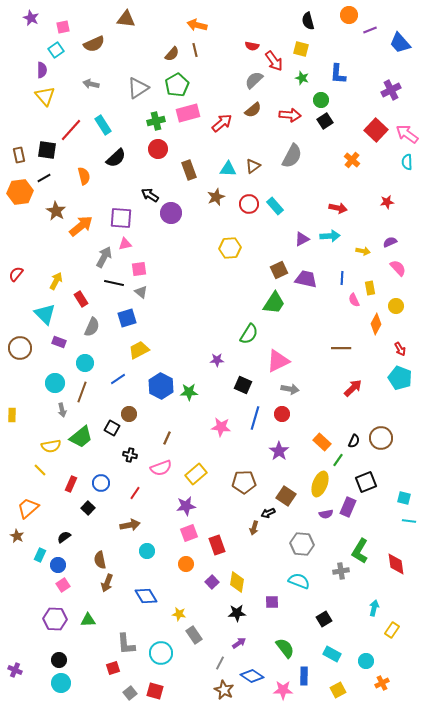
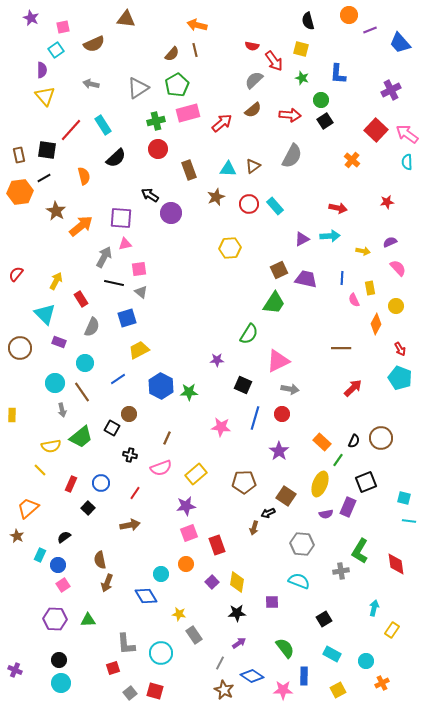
brown line at (82, 392): rotated 55 degrees counterclockwise
cyan circle at (147, 551): moved 14 px right, 23 px down
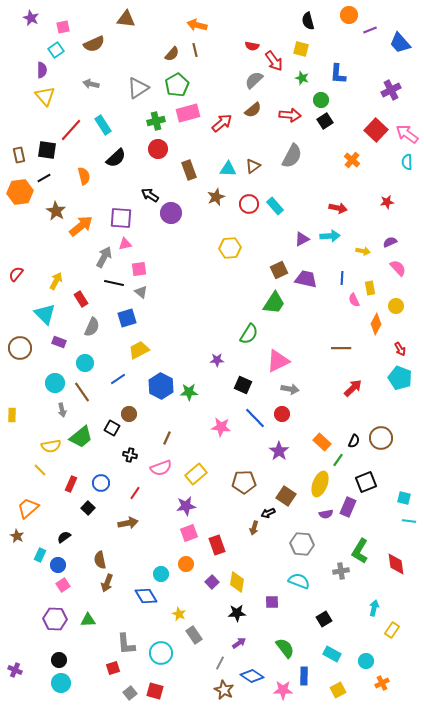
blue line at (255, 418): rotated 60 degrees counterclockwise
brown arrow at (130, 525): moved 2 px left, 2 px up
yellow star at (179, 614): rotated 16 degrees clockwise
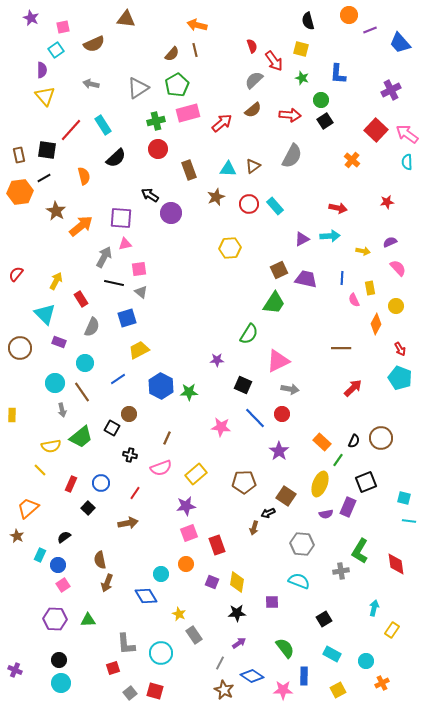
red semicircle at (252, 46): rotated 120 degrees counterclockwise
purple square at (212, 582): rotated 24 degrees counterclockwise
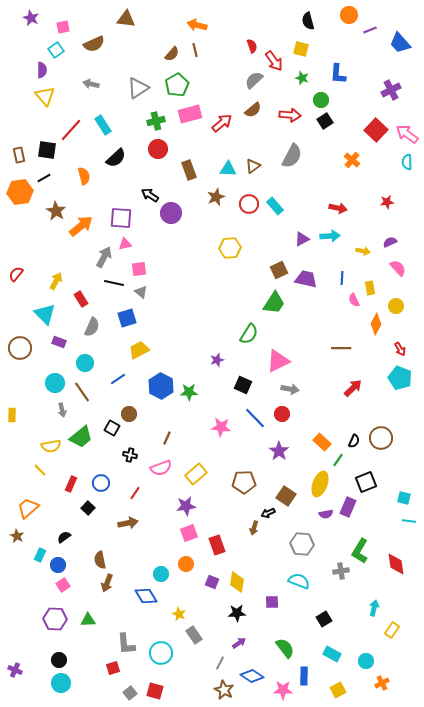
pink rectangle at (188, 113): moved 2 px right, 1 px down
purple star at (217, 360): rotated 16 degrees counterclockwise
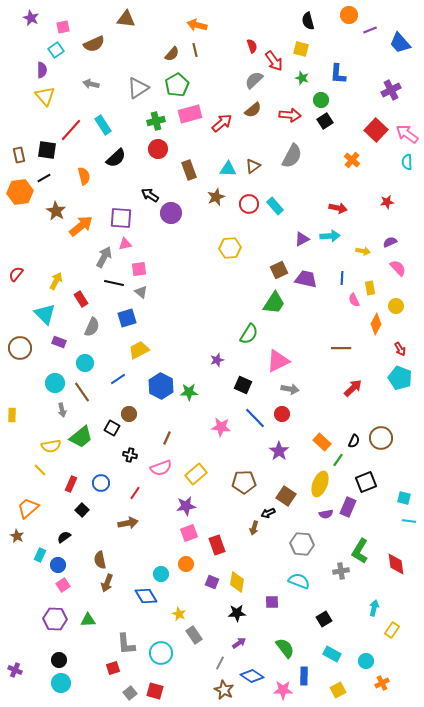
black square at (88, 508): moved 6 px left, 2 px down
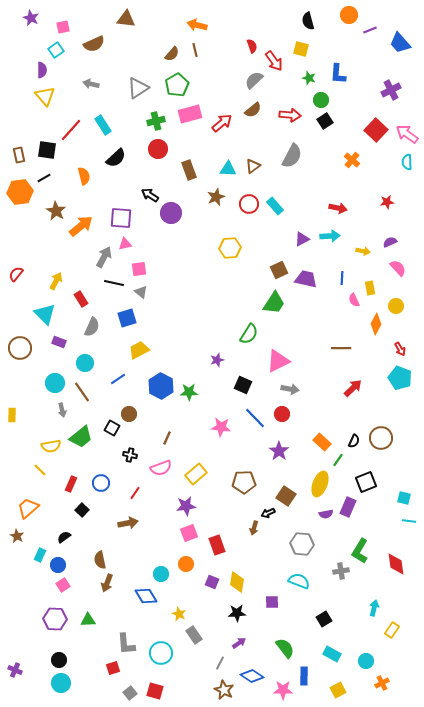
green star at (302, 78): moved 7 px right
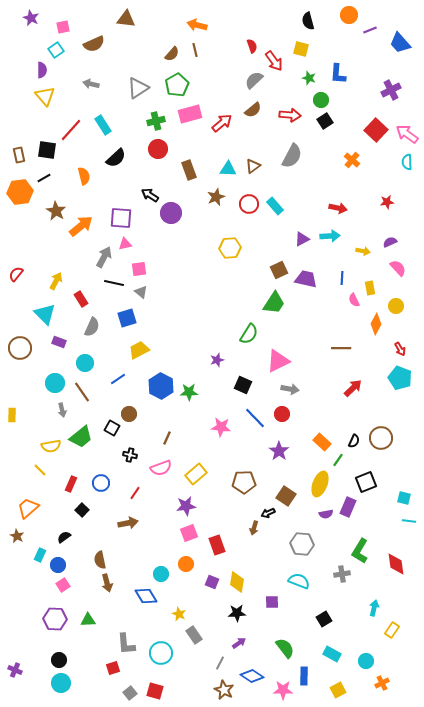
gray cross at (341, 571): moved 1 px right, 3 px down
brown arrow at (107, 583): rotated 36 degrees counterclockwise
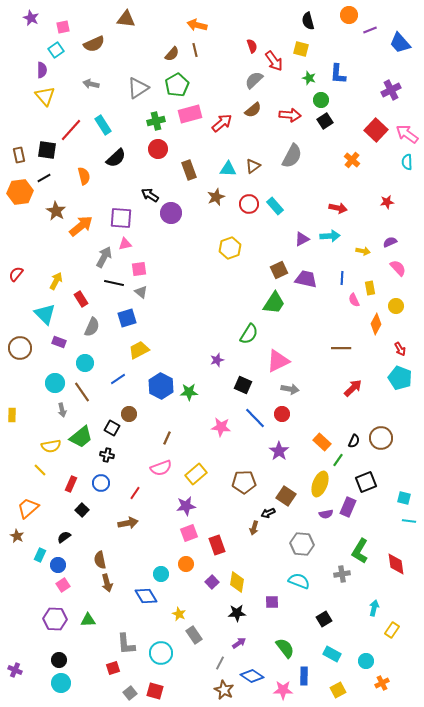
yellow hexagon at (230, 248): rotated 15 degrees counterclockwise
black cross at (130, 455): moved 23 px left
purple square at (212, 582): rotated 24 degrees clockwise
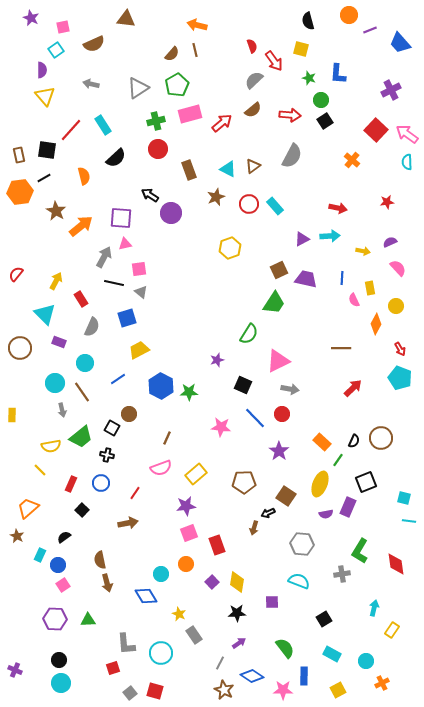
cyan triangle at (228, 169): rotated 24 degrees clockwise
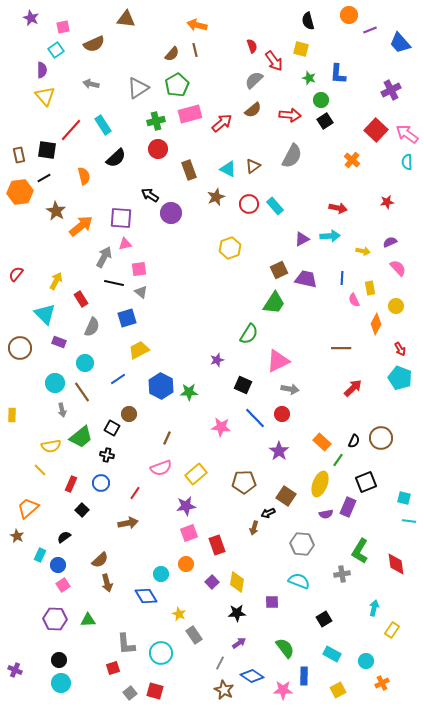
brown semicircle at (100, 560): rotated 120 degrees counterclockwise
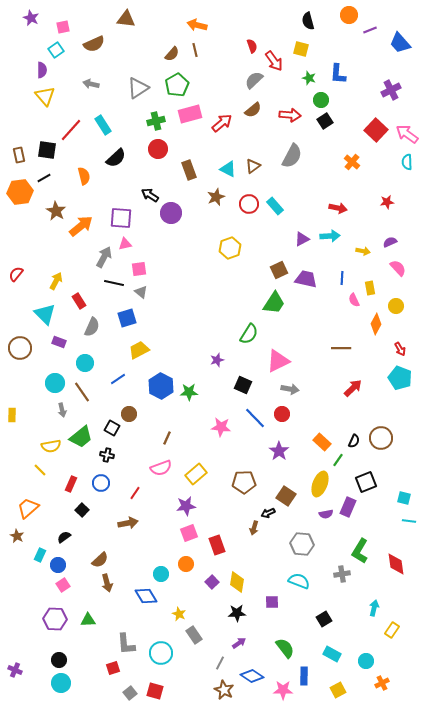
orange cross at (352, 160): moved 2 px down
red rectangle at (81, 299): moved 2 px left, 2 px down
